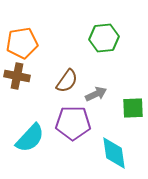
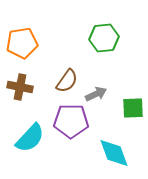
brown cross: moved 3 px right, 11 px down
purple pentagon: moved 2 px left, 2 px up
cyan diamond: rotated 12 degrees counterclockwise
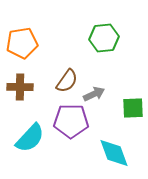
brown cross: rotated 10 degrees counterclockwise
gray arrow: moved 2 px left
